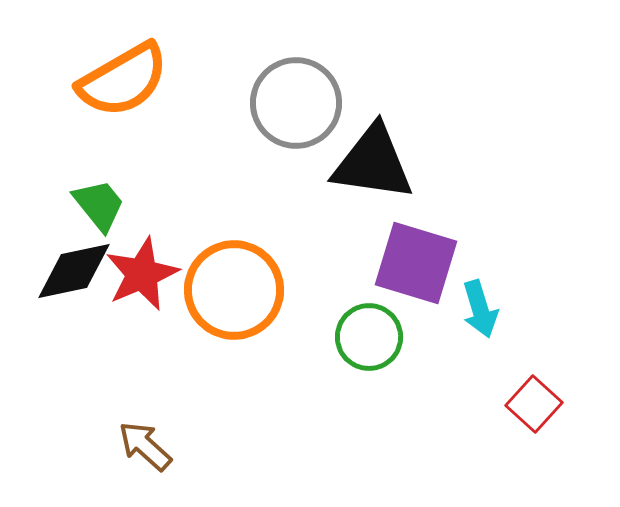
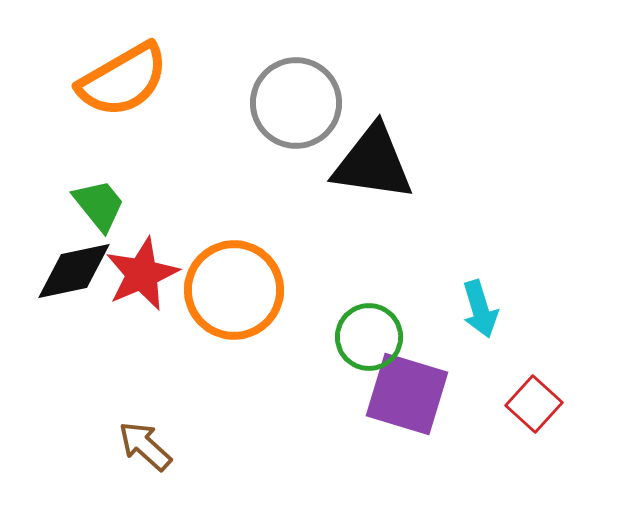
purple square: moved 9 px left, 131 px down
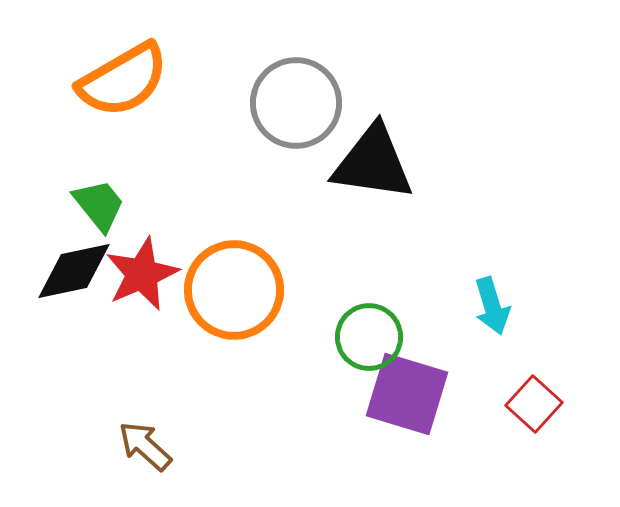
cyan arrow: moved 12 px right, 3 px up
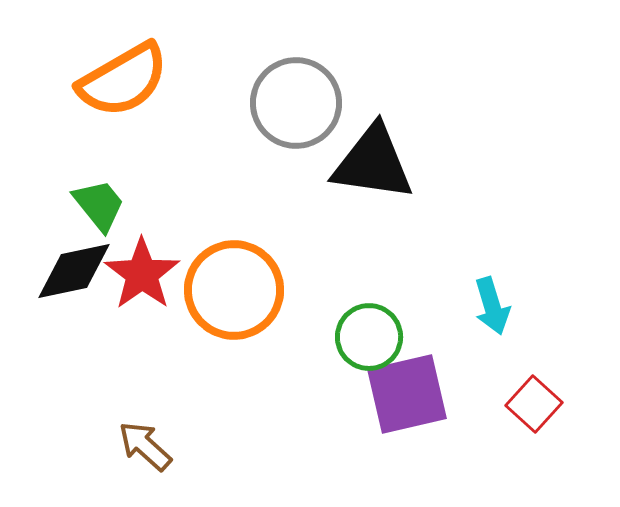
red star: rotated 12 degrees counterclockwise
purple square: rotated 30 degrees counterclockwise
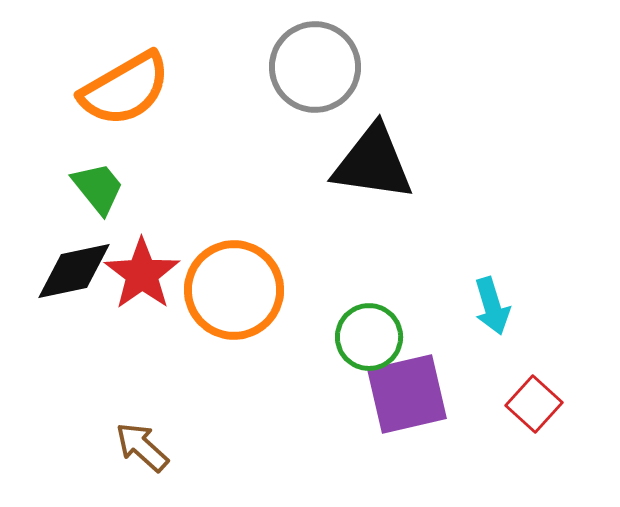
orange semicircle: moved 2 px right, 9 px down
gray circle: moved 19 px right, 36 px up
green trapezoid: moved 1 px left, 17 px up
brown arrow: moved 3 px left, 1 px down
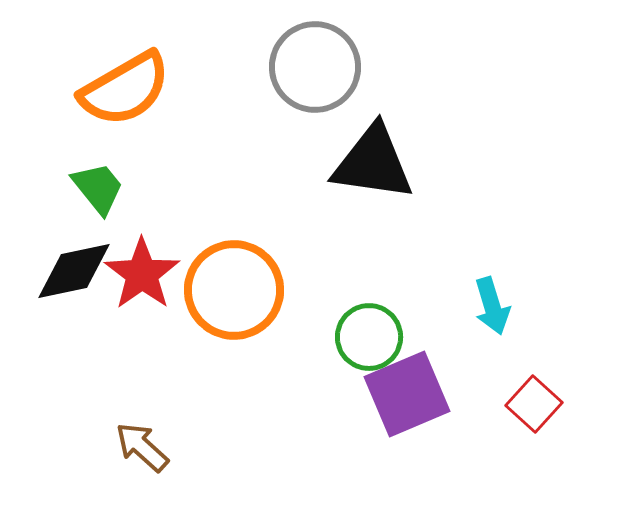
purple square: rotated 10 degrees counterclockwise
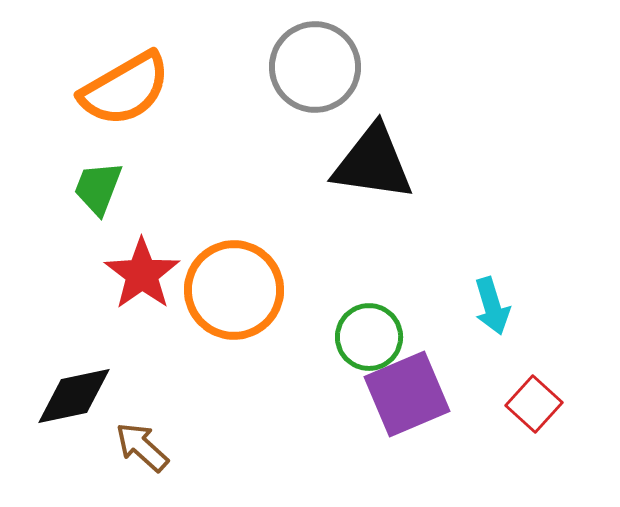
green trapezoid: rotated 120 degrees counterclockwise
black diamond: moved 125 px down
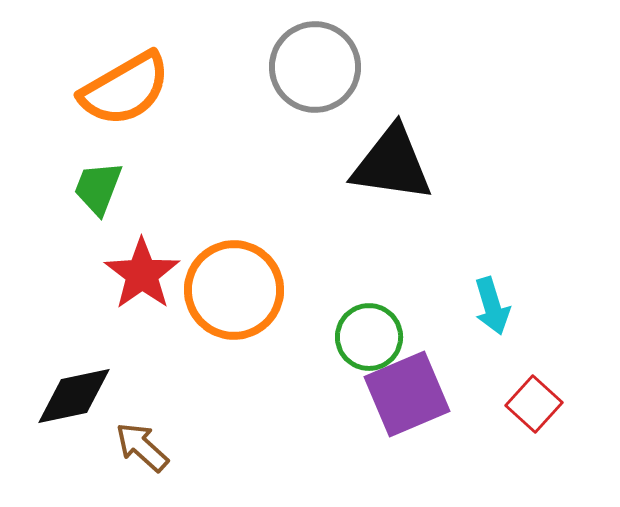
black triangle: moved 19 px right, 1 px down
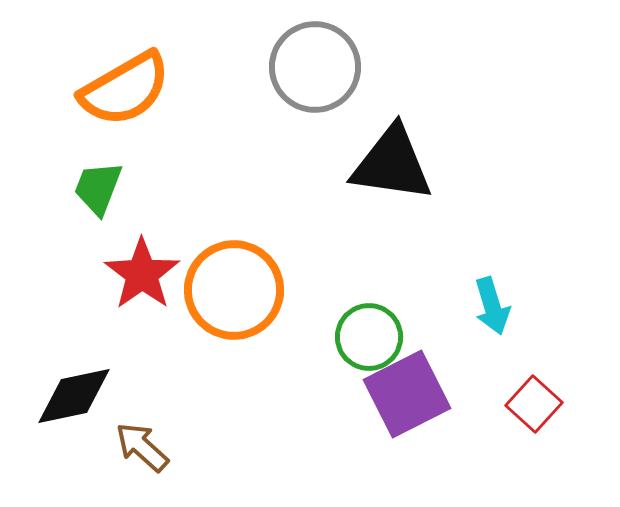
purple square: rotated 4 degrees counterclockwise
